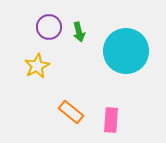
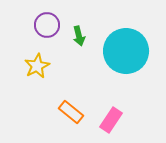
purple circle: moved 2 px left, 2 px up
green arrow: moved 4 px down
pink rectangle: rotated 30 degrees clockwise
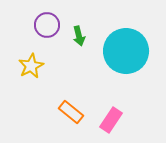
yellow star: moved 6 px left
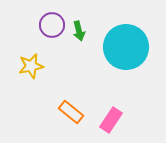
purple circle: moved 5 px right
green arrow: moved 5 px up
cyan circle: moved 4 px up
yellow star: rotated 15 degrees clockwise
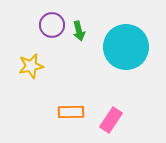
orange rectangle: rotated 40 degrees counterclockwise
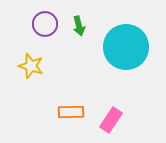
purple circle: moved 7 px left, 1 px up
green arrow: moved 5 px up
yellow star: rotated 30 degrees clockwise
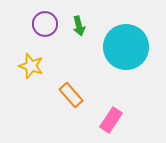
orange rectangle: moved 17 px up; rotated 50 degrees clockwise
